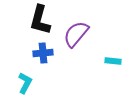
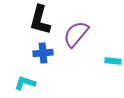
cyan L-shape: rotated 100 degrees counterclockwise
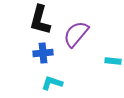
cyan L-shape: moved 27 px right
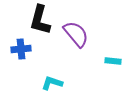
purple semicircle: rotated 100 degrees clockwise
blue cross: moved 22 px left, 4 px up
